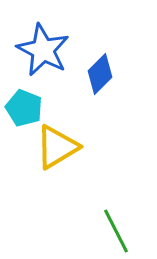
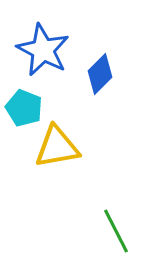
yellow triangle: rotated 21 degrees clockwise
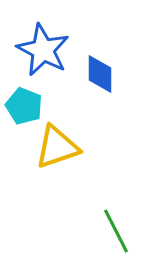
blue diamond: rotated 45 degrees counterclockwise
cyan pentagon: moved 2 px up
yellow triangle: rotated 9 degrees counterclockwise
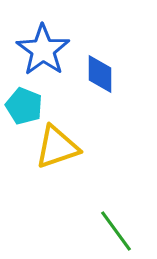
blue star: rotated 8 degrees clockwise
green line: rotated 9 degrees counterclockwise
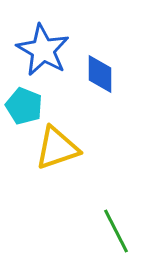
blue star: rotated 6 degrees counterclockwise
yellow triangle: moved 1 px down
green line: rotated 9 degrees clockwise
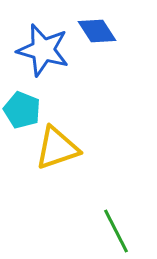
blue star: rotated 14 degrees counterclockwise
blue diamond: moved 3 px left, 43 px up; rotated 33 degrees counterclockwise
cyan pentagon: moved 2 px left, 4 px down
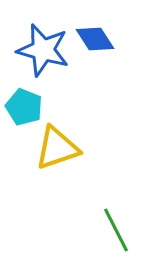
blue diamond: moved 2 px left, 8 px down
cyan pentagon: moved 2 px right, 3 px up
green line: moved 1 px up
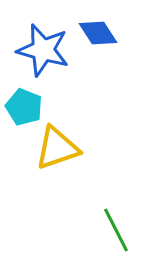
blue diamond: moved 3 px right, 6 px up
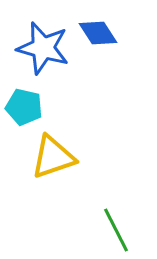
blue star: moved 2 px up
cyan pentagon: rotated 9 degrees counterclockwise
yellow triangle: moved 4 px left, 9 px down
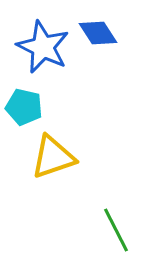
blue star: moved 1 px up; rotated 10 degrees clockwise
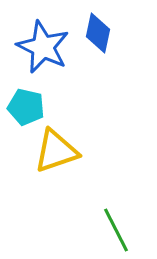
blue diamond: rotated 45 degrees clockwise
cyan pentagon: moved 2 px right
yellow triangle: moved 3 px right, 6 px up
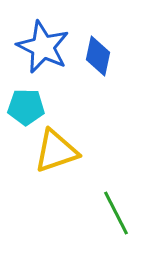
blue diamond: moved 23 px down
cyan pentagon: rotated 12 degrees counterclockwise
green line: moved 17 px up
